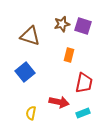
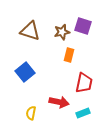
brown star: moved 8 px down
brown triangle: moved 5 px up
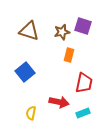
brown triangle: moved 1 px left
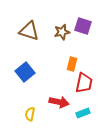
orange rectangle: moved 3 px right, 9 px down
yellow semicircle: moved 1 px left, 1 px down
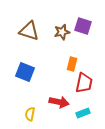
blue square: rotated 30 degrees counterclockwise
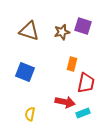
red trapezoid: moved 2 px right
red arrow: moved 6 px right
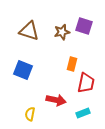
purple square: moved 1 px right
blue square: moved 2 px left, 2 px up
red arrow: moved 9 px left, 2 px up
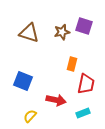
brown triangle: moved 2 px down
blue square: moved 11 px down
red trapezoid: moved 1 px down
yellow semicircle: moved 2 px down; rotated 32 degrees clockwise
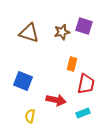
yellow semicircle: rotated 32 degrees counterclockwise
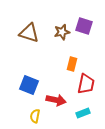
blue square: moved 6 px right, 4 px down
yellow semicircle: moved 5 px right
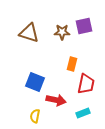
purple square: rotated 30 degrees counterclockwise
brown star: rotated 14 degrees clockwise
blue square: moved 6 px right, 3 px up
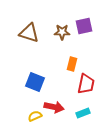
red arrow: moved 2 px left, 7 px down
yellow semicircle: rotated 56 degrees clockwise
